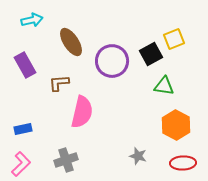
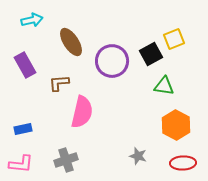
pink L-shape: rotated 50 degrees clockwise
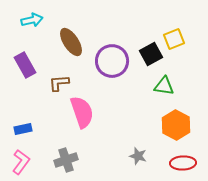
pink semicircle: rotated 32 degrees counterclockwise
pink L-shape: moved 2 px up; rotated 60 degrees counterclockwise
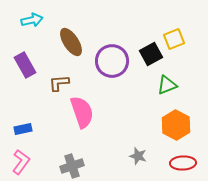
green triangle: moved 3 px right, 1 px up; rotated 30 degrees counterclockwise
gray cross: moved 6 px right, 6 px down
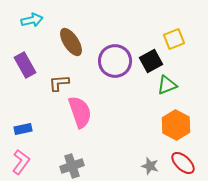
black square: moved 7 px down
purple circle: moved 3 px right
pink semicircle: moved 2 px left
gray star: moved 12 px right, 10 px down
red ellipse: rotated 45 degrees clockwise
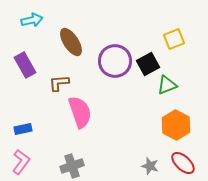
black square: moved 3 px left, 3 px down
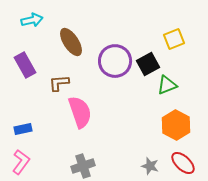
gray cross: moved 11 px right
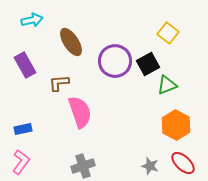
yellow square: moved 6 px left, 6 px up; rotated 30 degrees counterclockwise
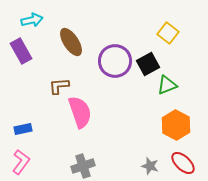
purple rectangle: moved 4 px left, 14 px up
brown L-shape: moved 3 px down
